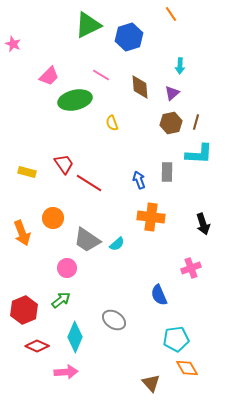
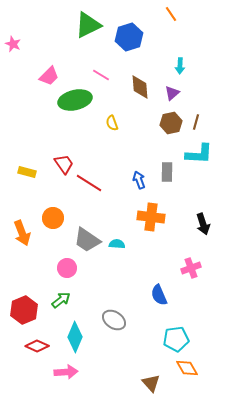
cyan semicircle: rotated 133 degrees counterclockwise
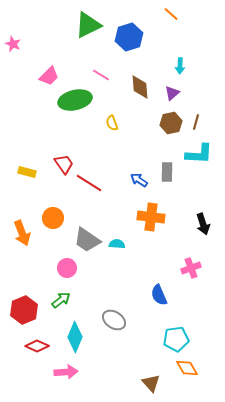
orange line: rotated 14 degrees counterclockwise
blue arrow: rotated 36 degrees counterclockwise
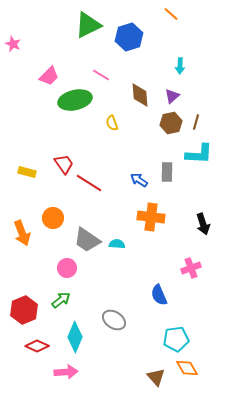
brown diamond: moved 8 px down
purple triangle: moved 3 px down
brown triangle: moved 5 px right, 6 px up
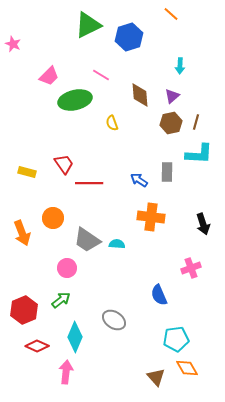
red line: rotated 32 degrees counterclockwise
pink arrow: rotated 80 degrees counterclockwise
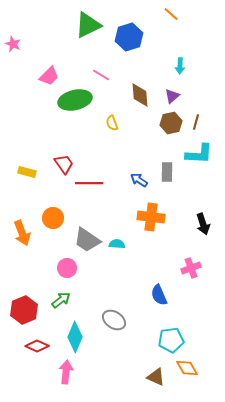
cyan pentagon: moved 5 px left, 1 px down
brown triangle: rotated 24 degrees counterclockwise
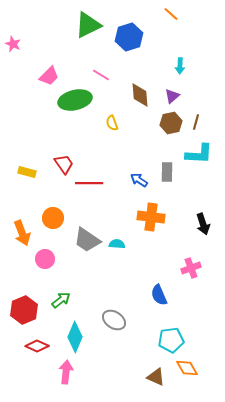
pink circle: moved 22 px left, 9 px up
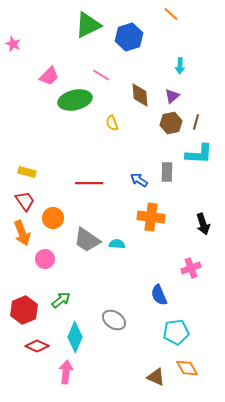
red trapezoid: moved 39 px left, 37 px down
cyan pentagon: moved 5 px right, 8 px up
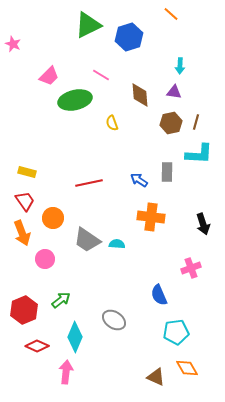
purple triangle: moved 2 px right, 4 px up; rotated 49 degrees clockwise
red line: rotated 12 degrees counterclockwise
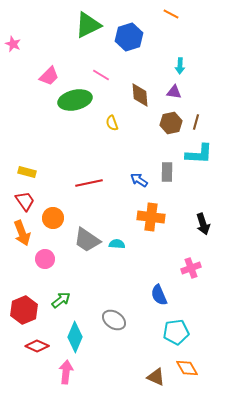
orange line: rotated 14 degrees counterclockwise
